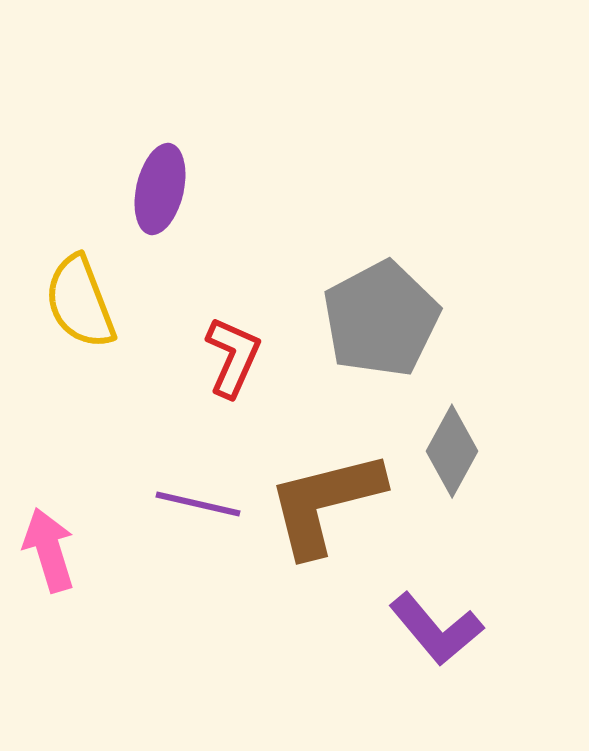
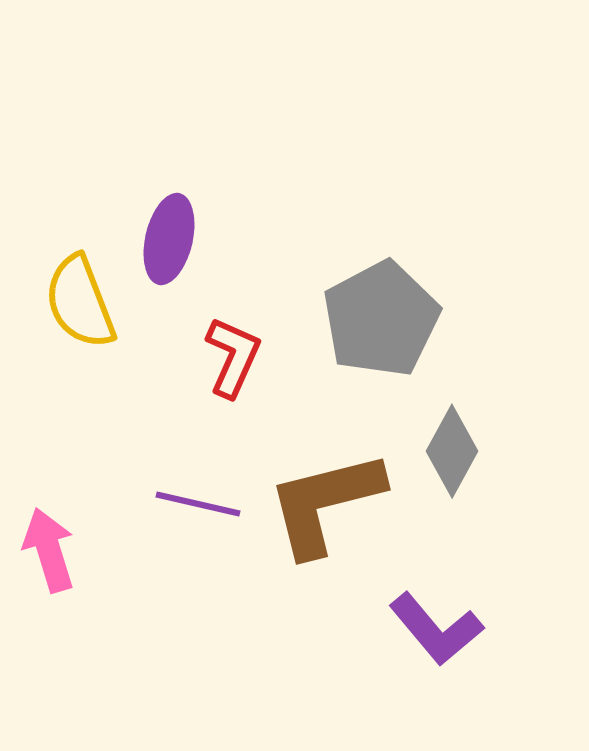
purple ellipse: moved 9 px right, 50 px down
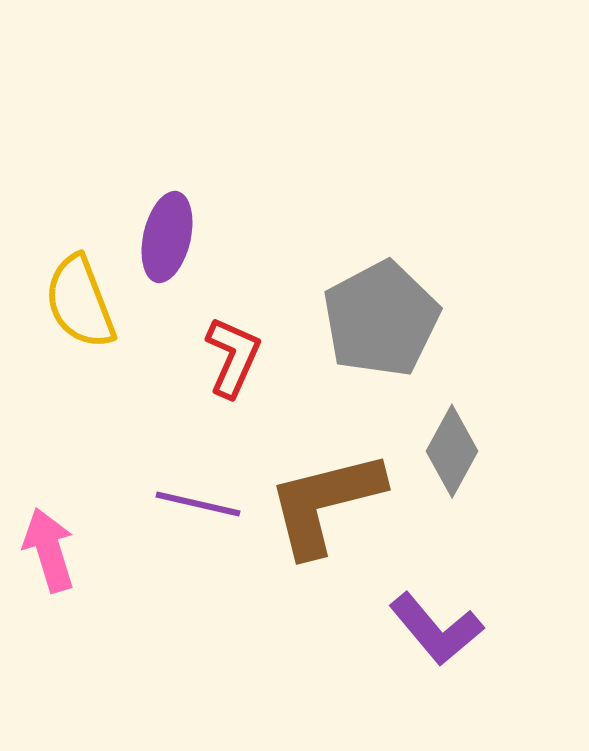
purple ellipse: moved 2 px left, 2 px up
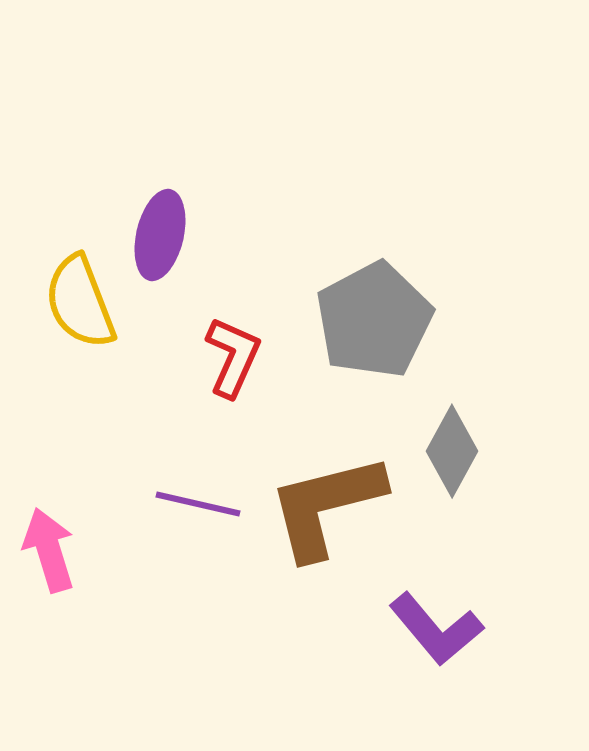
purple ellipse: moved 7 px left, 2 px up
gray pentagon: moved 7 px left, 1 px down
brown L-shape: moved 1 px right, 3 px down
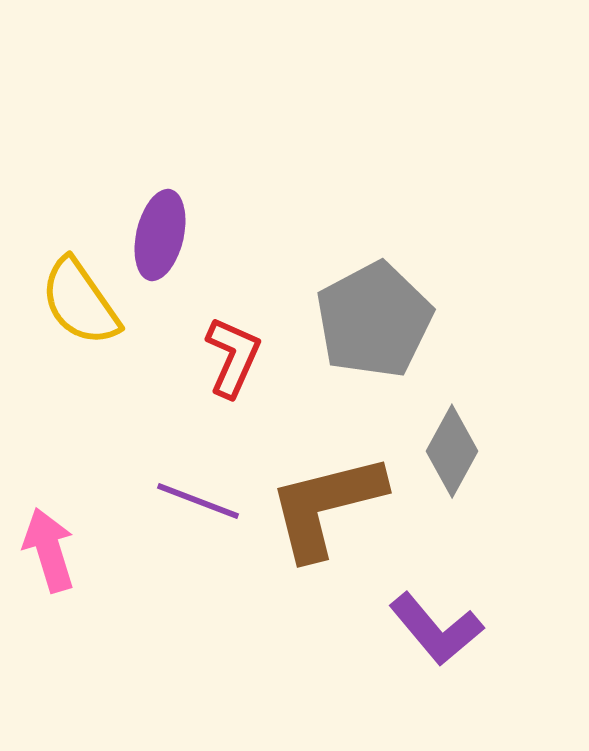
yellow semicircle: rotated 14 degrees counterclockwise
purple line: moved 3 px up; rotated 8 degrees clockwise
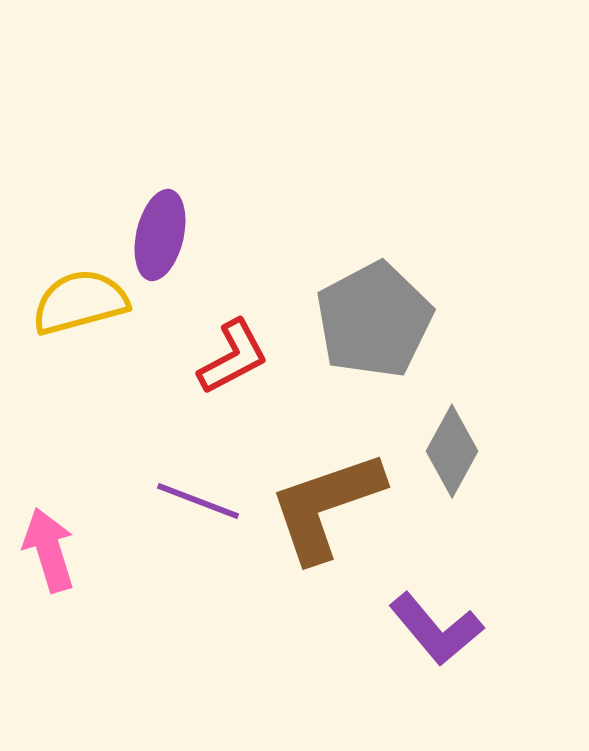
yellow semicircle: rotated 110 degrees clockwise
red L-shape: rotated 38 degrees clockwise
brown L-shape: rotated 5 degrees counterclockwise
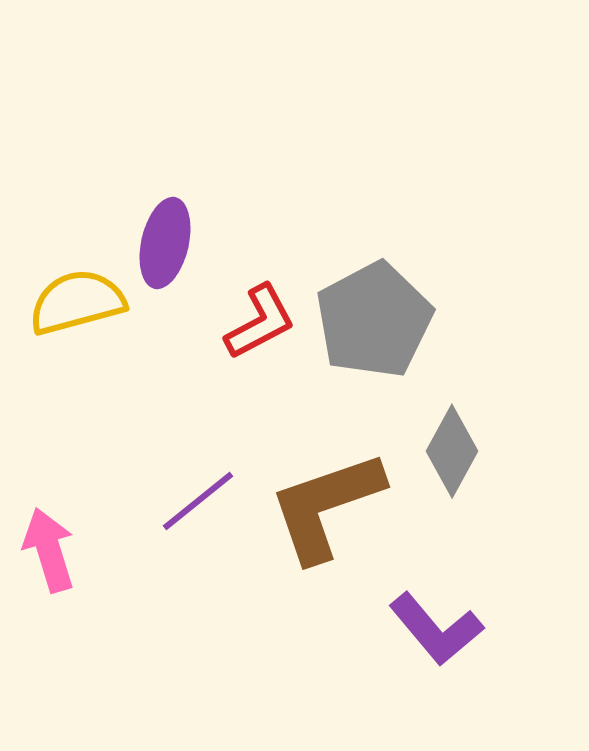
purple ellipse: moved 5 px right, 8 px down
yellow semicircle: moved 3 px left
red L-shape: moved 27 px right, 35 px up
purple line: rotated 60 degrees counterclockwise
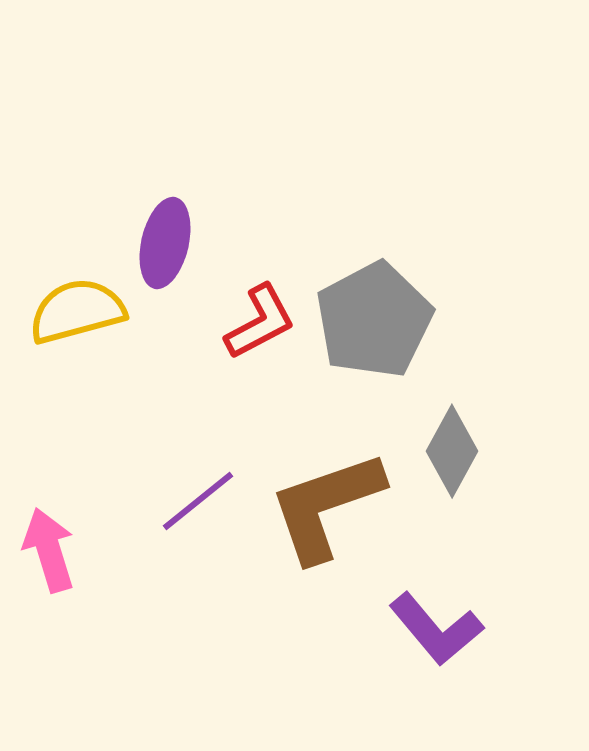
yellow semicircle: moved 9 px down
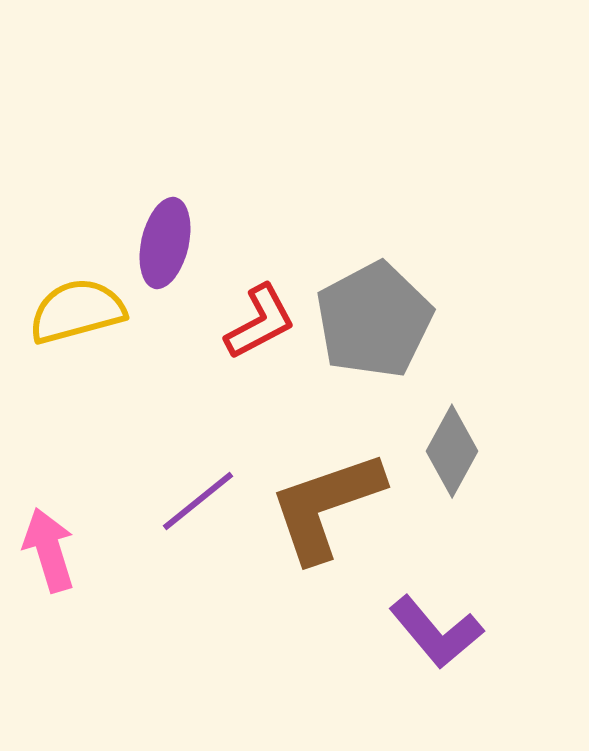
purple L-shape: moved 3 px down
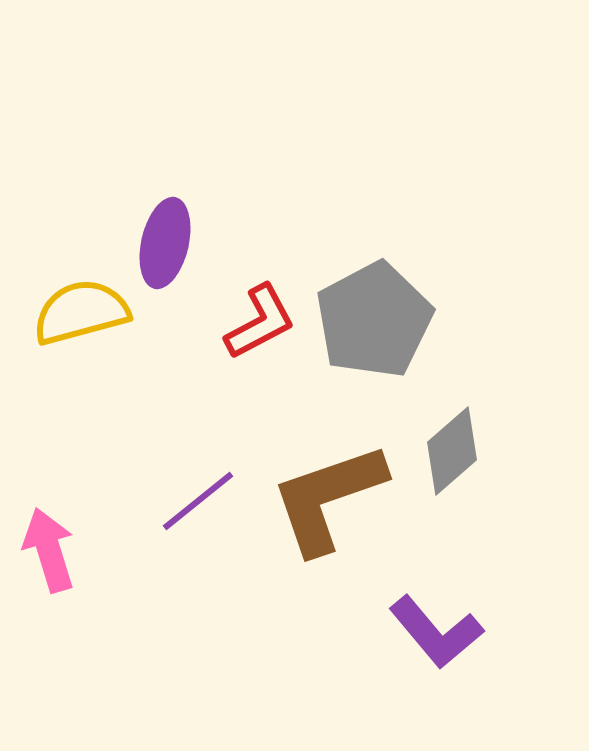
yellow semicircle: moved 4 px right, 1 px down
gray diamond: rotated 20 degrees clockwise
brown L-shape: moved 2 px right, 8 px up
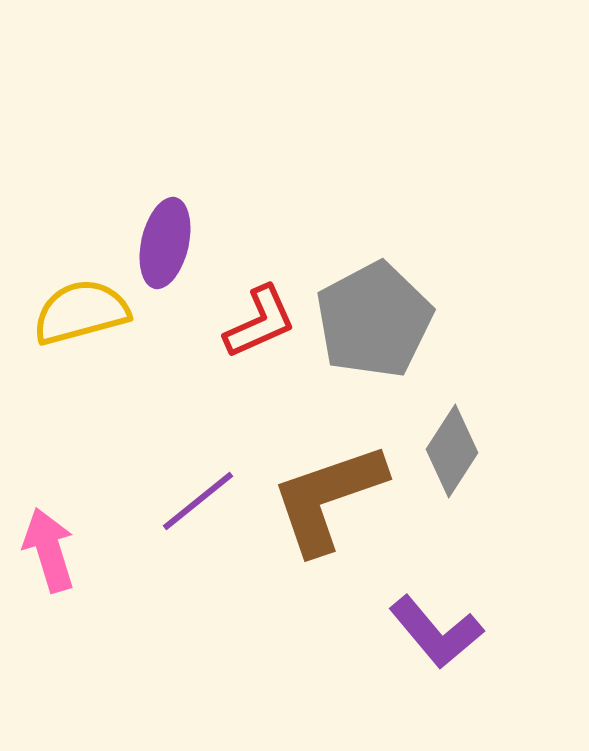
red L-shape: rotated 4 degrees clockwise
gray diamond: rotated 16 degrees counterclockwise
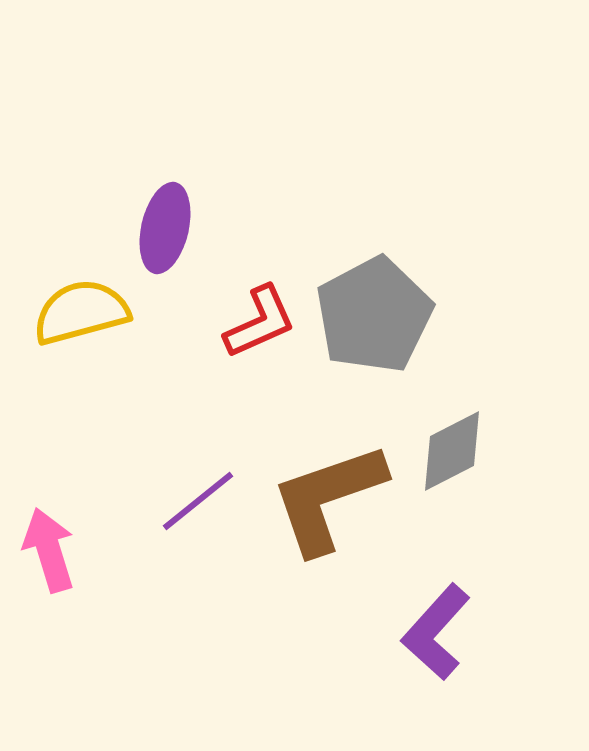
purple ellipse: moved 15 px up
gray pentagon: moved 5 px up
gray diamond: rotated 30 degrees clockwise
purple L-shape: rotated 82 degrees clockwise
